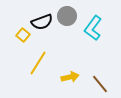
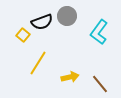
cyan L-shape: moved 6 px right, 4 px down
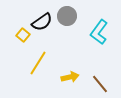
black semicircle: rotated 15 degrees counterclockwise
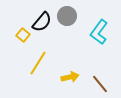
black semicircle: rotated 15 degrees counterclockwise
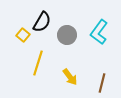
gray circle: moved 19 px down
black semicircle: rotated 10 degrees counterclockwise
yellow line: rotated 15 degrees counterclockwise
yellow arrow: rotated 66 degrees clockwise
brown line: moved 2 px right, 1 px up; rotated 54 degrees clockwise
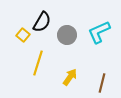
cyan L-shape: rotated 30 degrees clockwise
yellow arrow: rotated 108 degrees counterclockwise
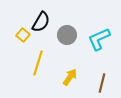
black semicircle: moved 1 px left
cyan L-shape: moved 7 px down
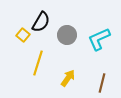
yellow arrow: moved 2 px left, 1 px down
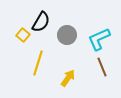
brown line: moved 16 px up; rotated 36 degrees counterclockwise
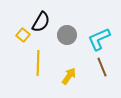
yellow line: rotated 15 degrees counterclockwise
yellow arrow: moved 1 px right, 2 px up
